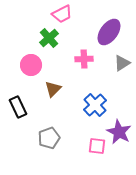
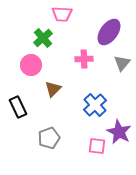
pink trapezoid: rotated 30 degrees clockwise
green cross: moved 6 px left
gray triangle: rotated 18 degrees counterclockwise
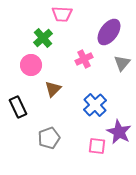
pink cross: rotated 24 degrees counterclockwise
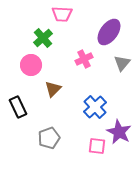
blue cross: moved 2 px down
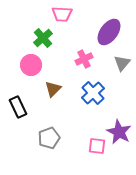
blue cross: moved 2 px left, 14 px up
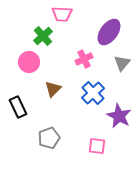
green cross: moved 2 px up
pink circle: moved 2 px left, 3 px up
purple star: moved 16 px up
